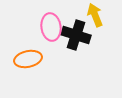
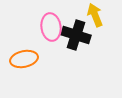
orange ellipse: moved 4 px left
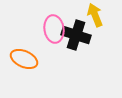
pink ellipse: moved 3 px right, 2 px down
orange ellipse: rotated 36 degrees clockwise
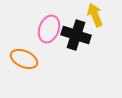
pink ellipse: moved 5 px left; rotated 28 degrees clockwise
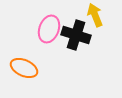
orange ellipse: moved 9 px down
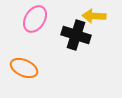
yellow arrow: moved 1 px left, 1 px down; rotated 65 degrees counterclockwise
pink ellipse: moved 14 px left, 10 px up; rotated 12 degrees clockwise
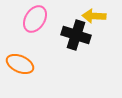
orange ellipse: moved 4 px left, 4 px up
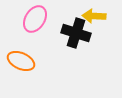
black cross: moved 2 px up
orange ellipse: moved 1 px right, 3 px up
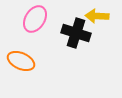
yellow arrow: moved 3 px right
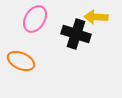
yellow arrow: moved 1 px left, 1 px down
black cross: moved 1 px down
